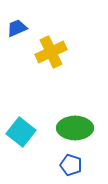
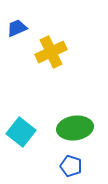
green ellipse: rotated 8 degrees counterclockwise
blue pentagon: moved 1 px down
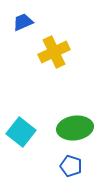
blue trapezoid: moved 6 px right, 6 px up
yellow cross: moved 3 px right
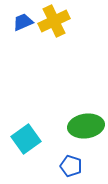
yellow cross: moved 31 px up
green ellipse: moved 11 px right, 2 px up
cyan square: moved 5 px right, 7 px down; rotated 16 degrees clockwise
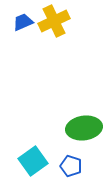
green ellipse: moved 2 px left, 2 px down
cyan square: moved 7 px right, 22 px down
